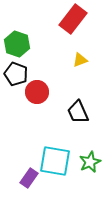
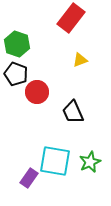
red rectangle: moved 2 px left, 1 px up
black trapezoid: moved 5 px left
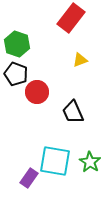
green star: rotated 15 degrees counterclockwise
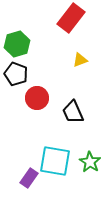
green hexagon: rotated 25 degrees clockwise
red circle: moved 6 px down
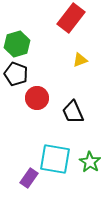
cyan square: moved 2 px up
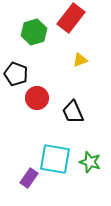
green hexagon: moved 17 px right, 12 px up
green star: rotated 15 degrees counterclockwise
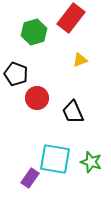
green star: moved 1 px right
purple rectangle: moved 1 px right
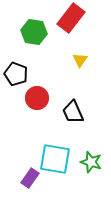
green hexagon: rotated 25 degrees clockwise
yellow triangle: rotated 35 degrees counterclockwise
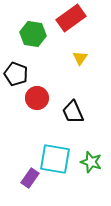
red rectangle: rotated 16 degrees clockwise
green hexagon: moved 1 px left, 2 px down
yellow triangle: moved 2 px up
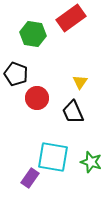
yellow triangle: moved 24 px down
cyan square: moved 2 px left, 2 px up
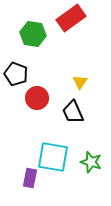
purple rectangle: rotated 24 degrees counterclockwise
